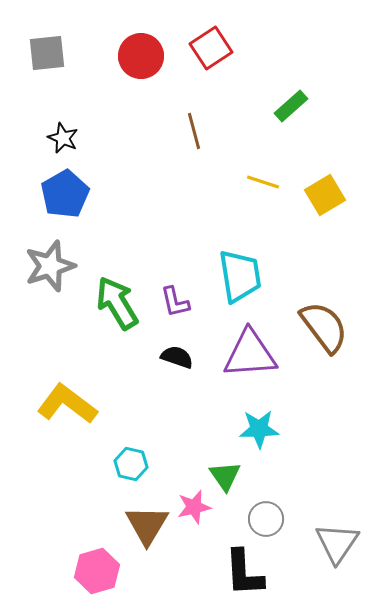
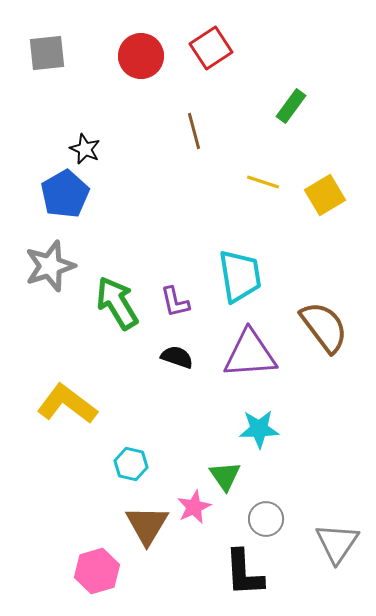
green rectangle: rotated 12 degrees counterclockwise
black star: moved 22 px right, 11 px down
pink star: rotated 12 degrees counterclockwise
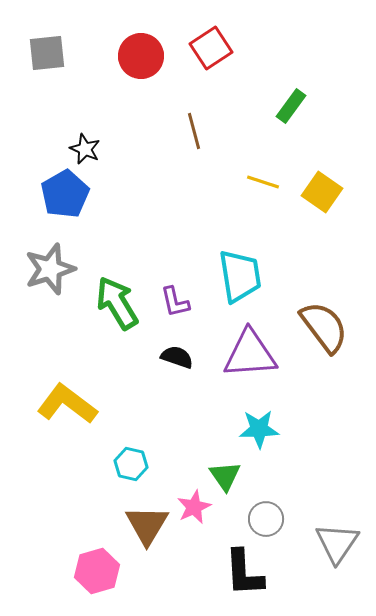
yellow square: moved 3 px left, 3 px up; rotated 24 degrees counterclockwise
gray star: moved 3 px down
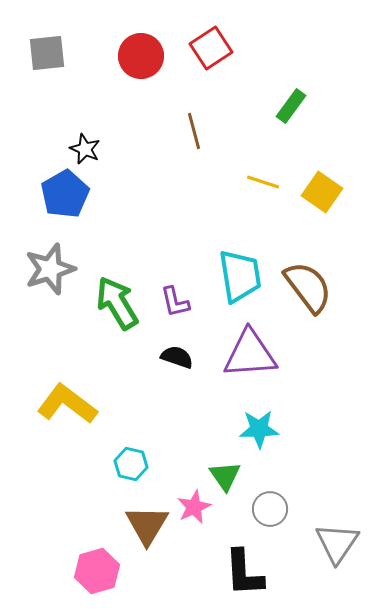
brown semicircle: moved 16 px left, 40 px up
gray circle: moved 4 px right, 10 px up
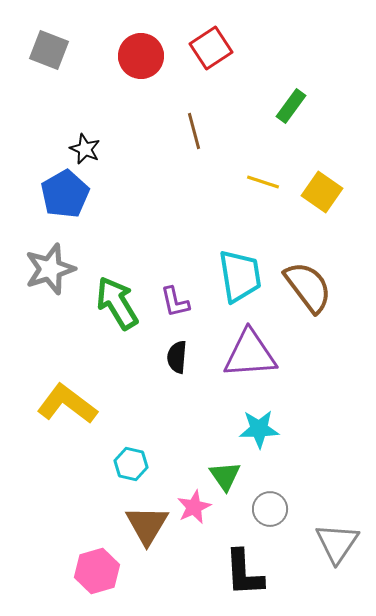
gray square: moved 2 px right, 3 px up; rotated 27 degrees clockwise
black semicircle: rotated 104 degrees counterclockwise
